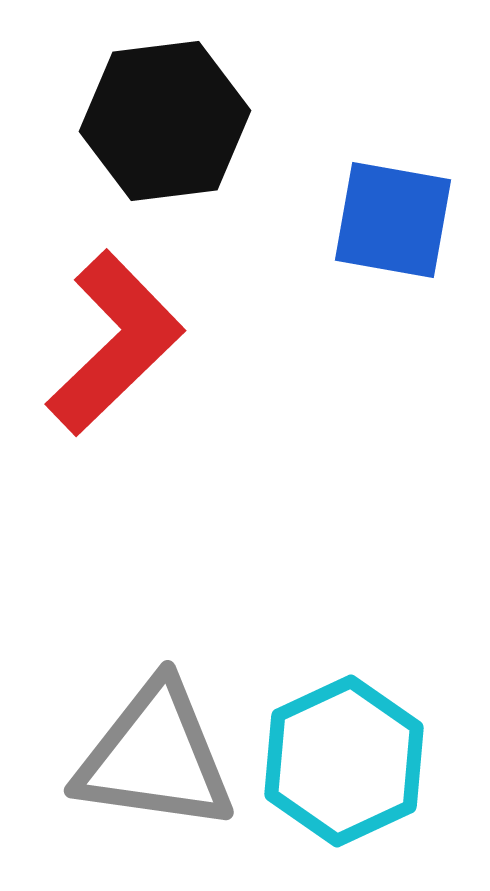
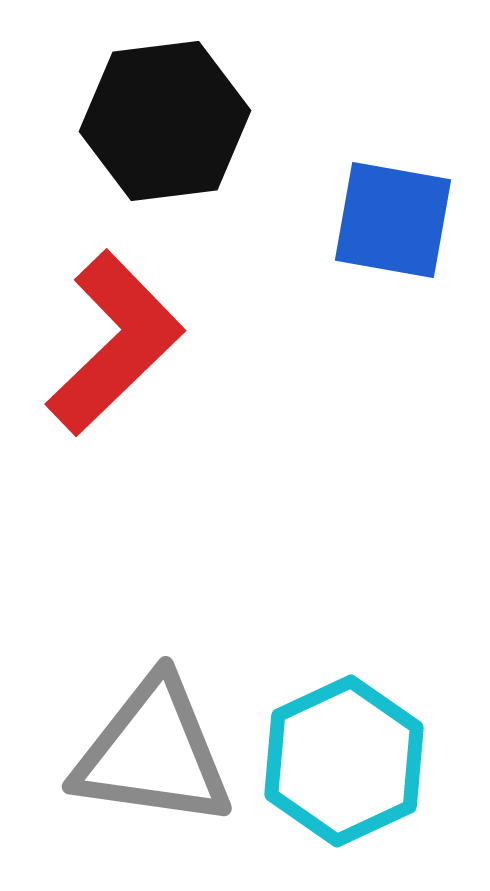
gray triangle: moved 2 px left, 4 px up
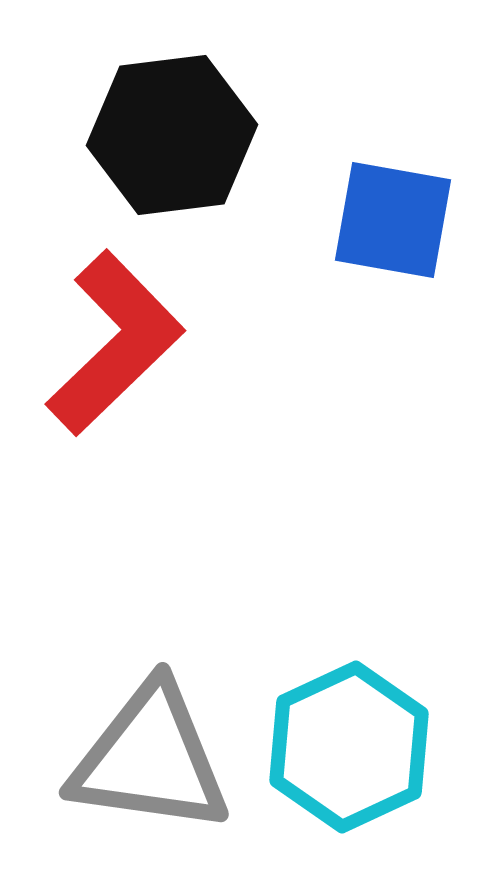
black hexagon: moved 7 px right, 14 px down
gray triangle: moved 3 px left, 6 px down
cyan hexagon: moved 5 px right, 14 px up
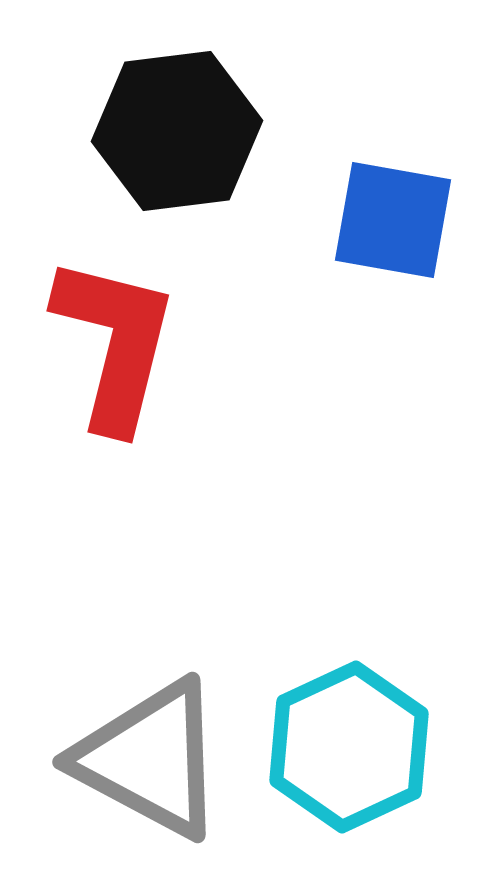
black hexagon: moved 5 px right, 4 px up
red L-shape: rotated 32 degrees counterclockwise
gray triangle: rotated 20 degrees clockwise
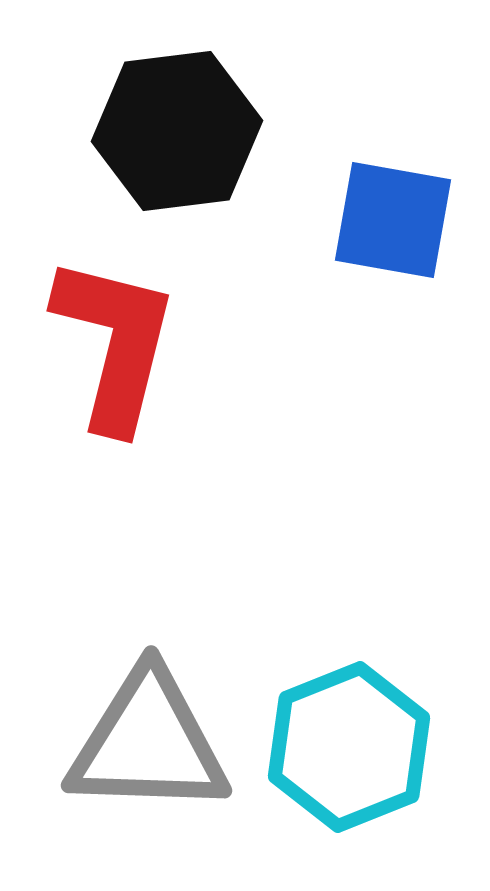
cyan hexagon: rotated 3 degrees clockwise
gray triangle: moved 2 px left, 16 px up; rotated 26 degrees counterclockwise
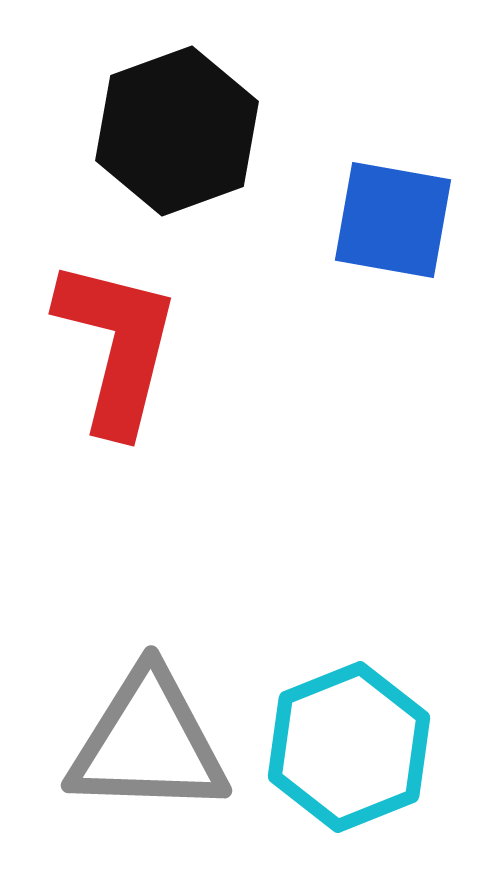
black hexagon: rotated 13 degrees counterclockwise
red L-shape: moved 2 px right, 3 px down
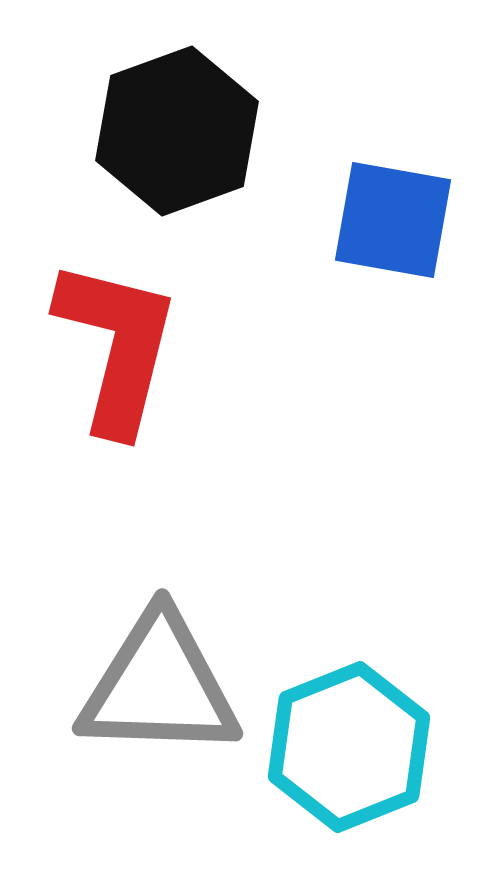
gray triangle: moved 11 px right, 57 px up
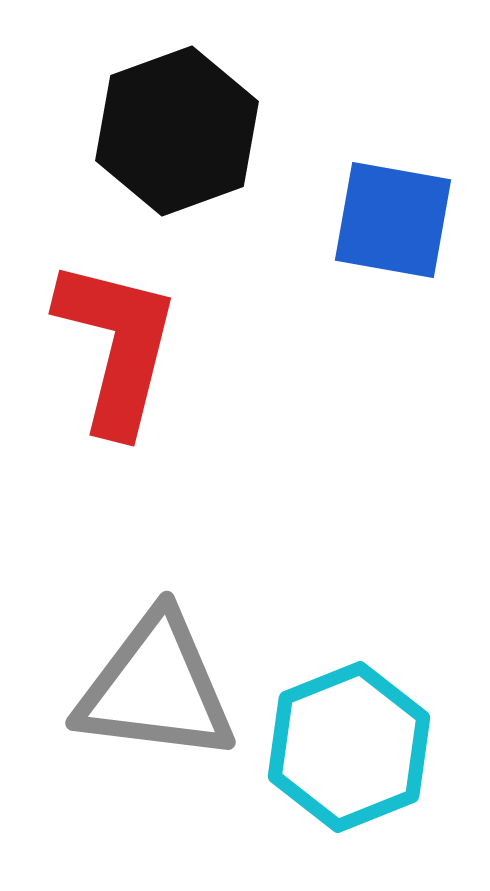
gray triangle: moved 3 px left, 2 px down; rotated 5 degrees clockwise
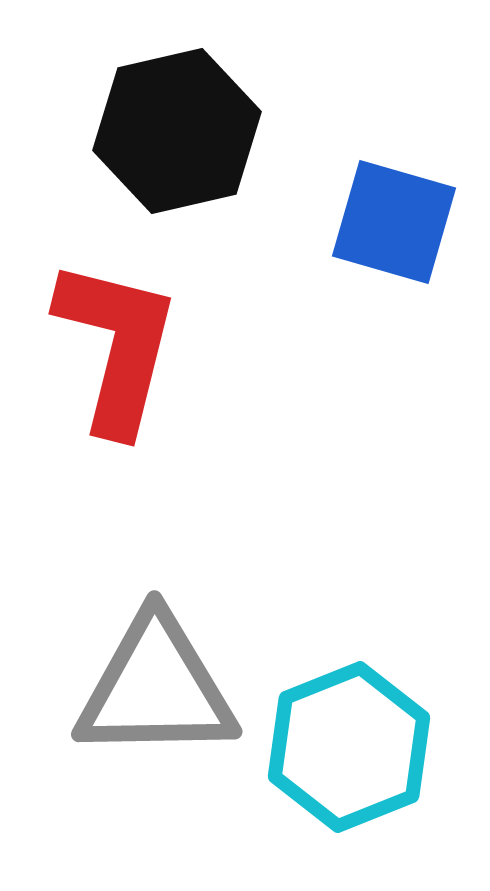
black hexagon: rotated 7 degrees clockwise
blue square: moved 1 px right, 2 px down; rotated 6 degrees clockwise
gray triangle: rotated 8 degrees counterclockwise
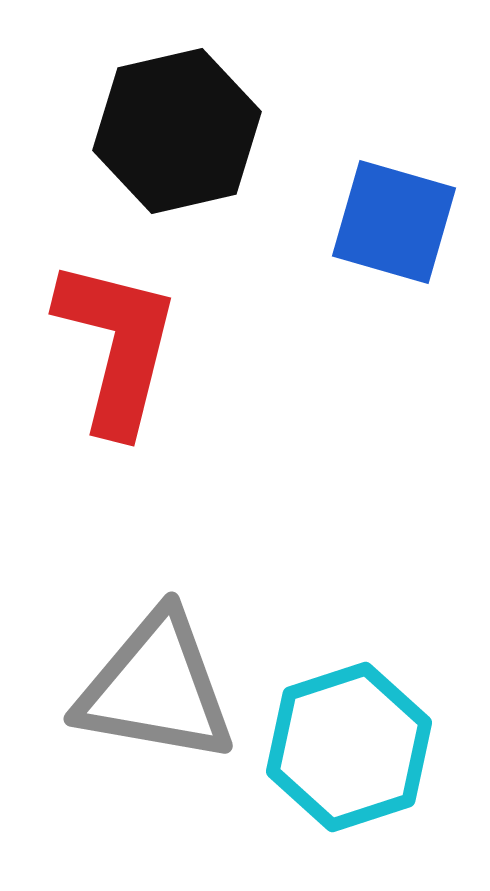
gray triangle: rotated 11 degrees clockwise
cyan hexagon: rotated 4 degrees clockwise
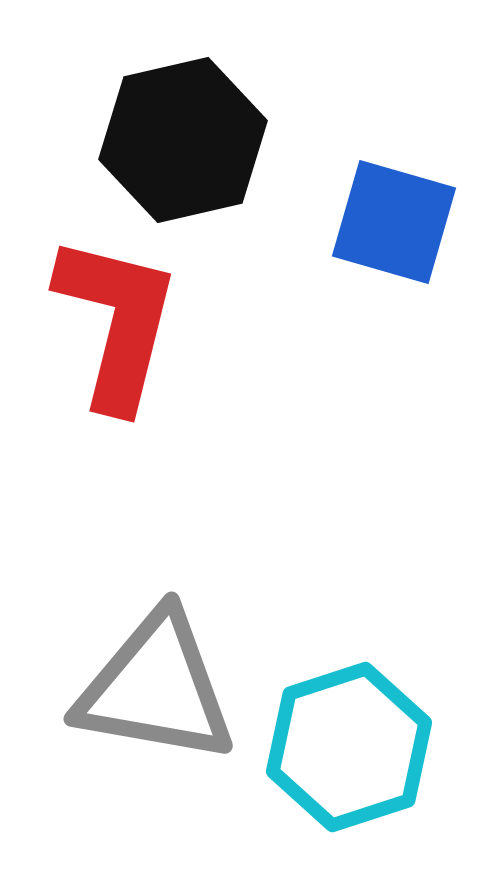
black hexagon: moved 6 px right, 9 px down
red L-shape: moved 24 px up
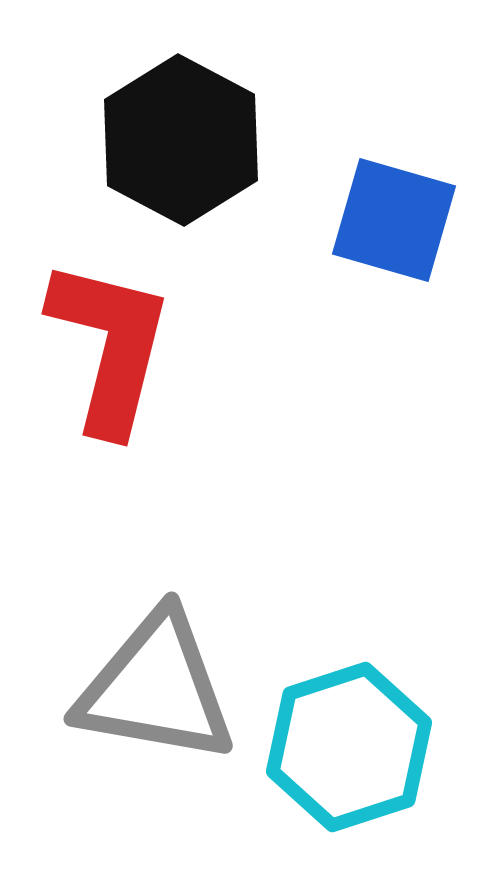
black hexagon: moved 2 px left; rotated 19 degrees counterclockwise
blue square: moved 2 px up
red L-shape: moved 7 px left, 24 px down
